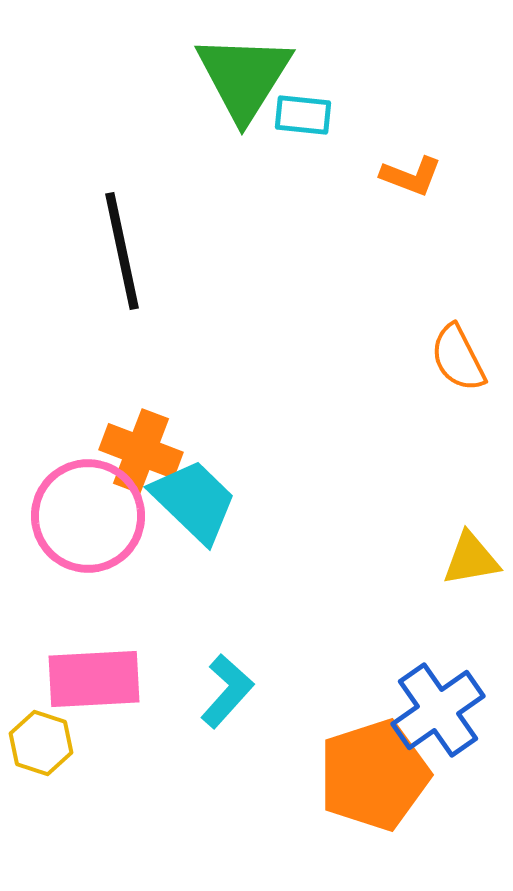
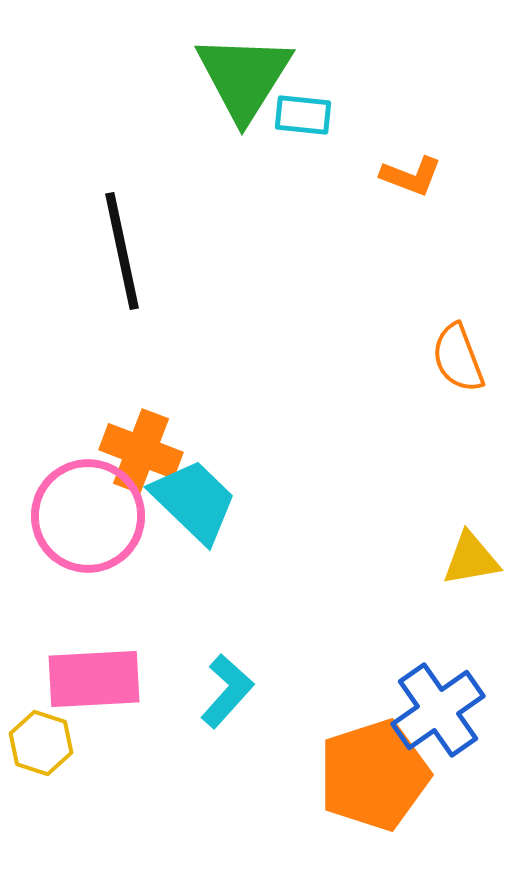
orange semicircle: rotated 6 degrees clockwise
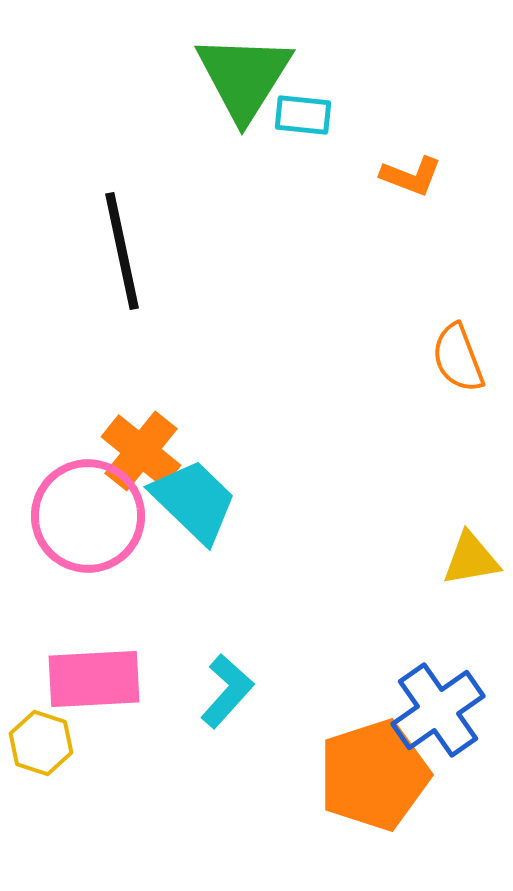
orange cross: rotated 18 degrees clockwise
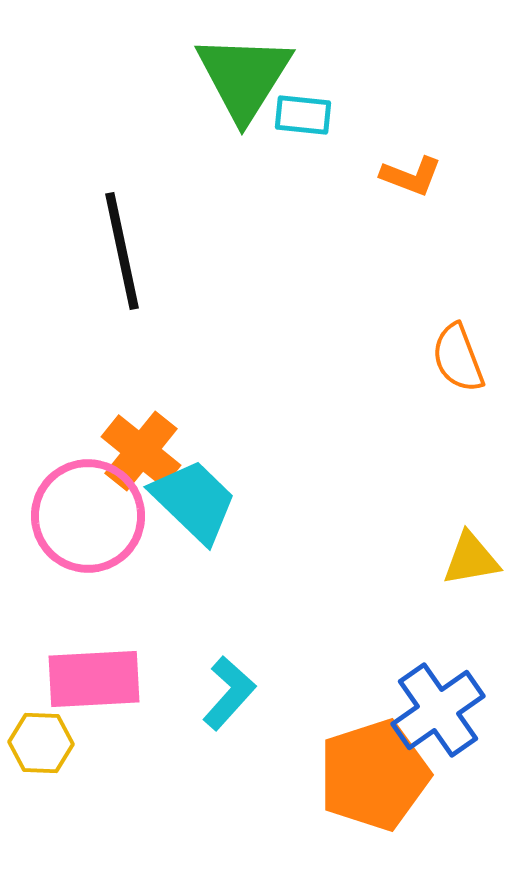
cyan L-shape: moved 2 px right, 2 px down
yellow hexagon: rotated 16 degrees counterclockwise
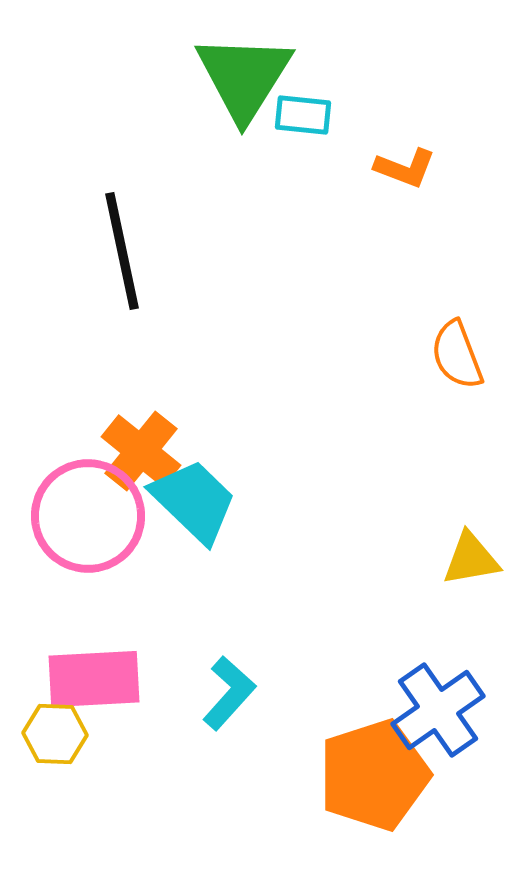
orange L-shape: moved 6 px left, 8 px up
orange semicircle: moved 1 px left, 3 px up
yellow hexagon: moved 14 px right, 9 px up
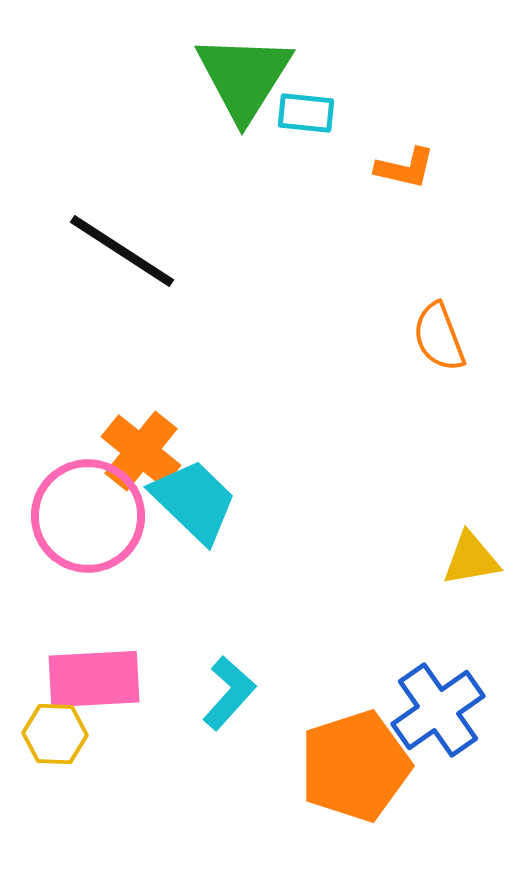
cyan rectangle: moved 3 px right, 2 px up
orange L-shape: rotated 8 degrees counterclockwise
black line: rotated 45 degrees counterclockwise
orange semicircle: moved 18 px left, 18 px up
orange pentagon: moved 19 px left, 9 px up
